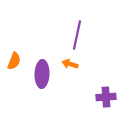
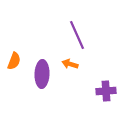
purple line: rotated 36 degrees counterclockwise
purple cross: moved 6 px up
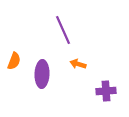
purple line: moved 14 px left, 5 px up
orange arrow: moved 8 px right
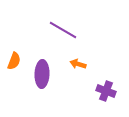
purple line: rotated 36 degrees counterclockwise
purple cross: rotated 24 degrees clockwise
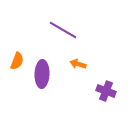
orange semicircle: moved 3 px right
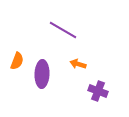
purple cross: moved 8 px left
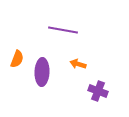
purple line: rotated 20 degrees counterclockwise
orange semicircle: moved 2 px up
purple ellipse: moved 2 px up
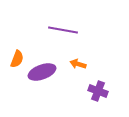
purple ellipse: rotated 68 degrees clockwise
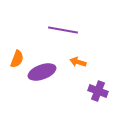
orange arrow: moved 2 px up
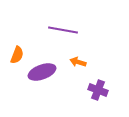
orange semicircle: moved 4 px up
purple cross: moved 1 px up
